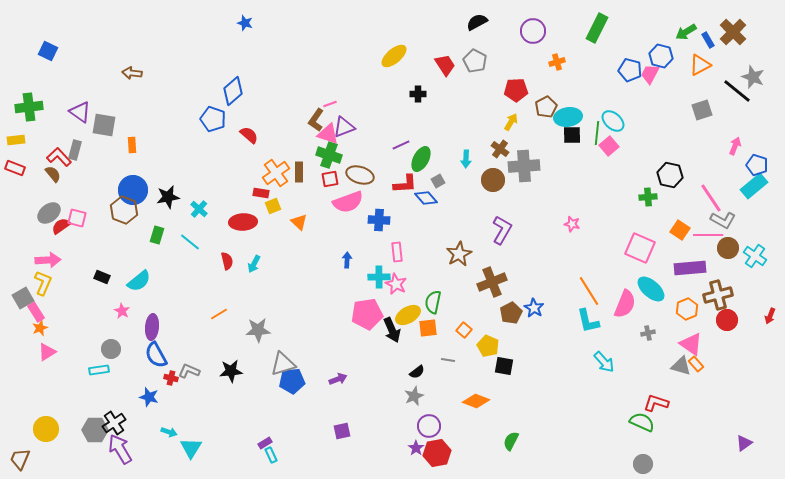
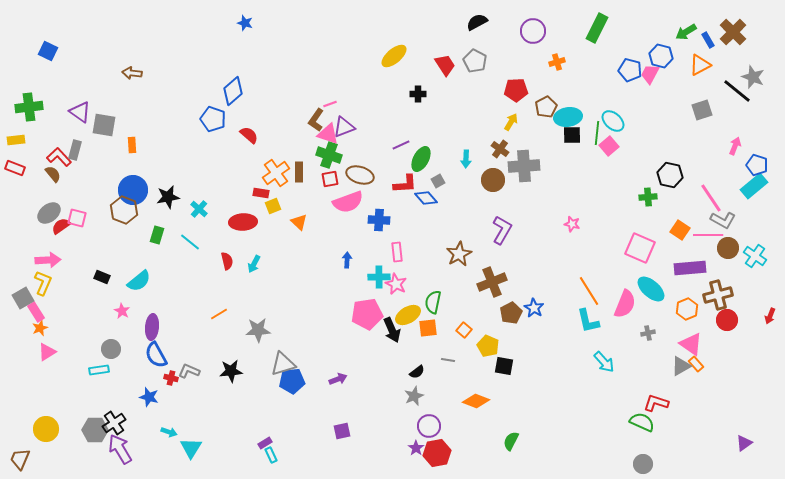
gray triangle at (681, 366): rotated 45 degrees counterclockwise
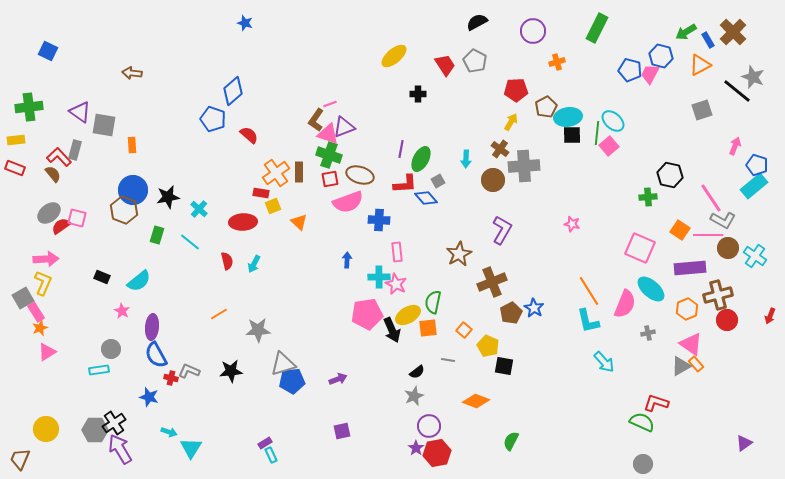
purple line at (401, 145): moved 4 px down; rotated 54 degrees counterclockwise
pink arrow at (48, 260): moved 2 px left, 1 px up
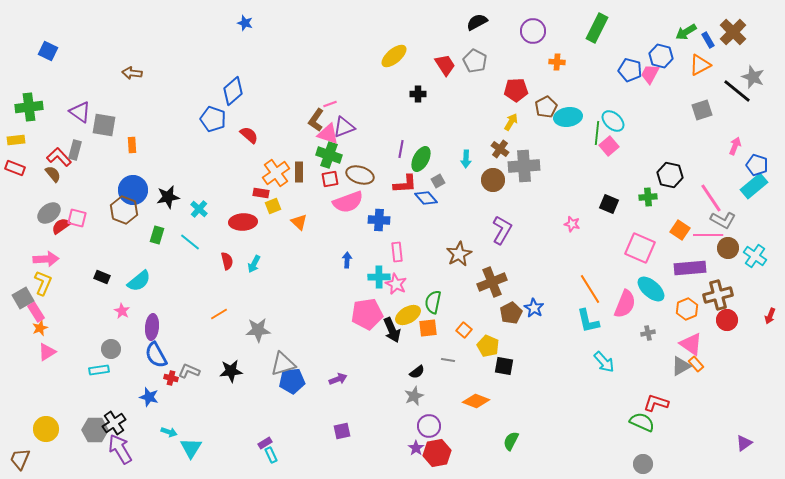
orange cross at (557, 62): rotated 21 degrees clockwise
black square at (572, 135): moved 37 px right, 69 px down; rotated 24 degrees clockwise
orange line at (589, 291): moved 1 px right, 2 px up
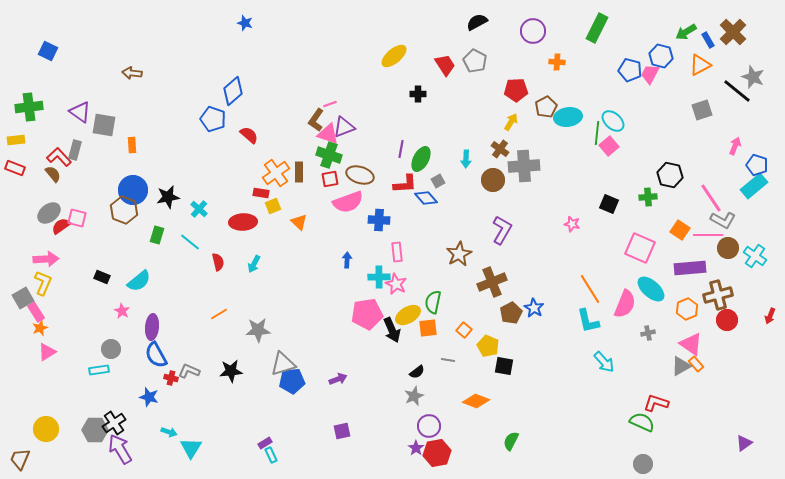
red semicircle at (227, 261): moved 9 px left, 1 px down
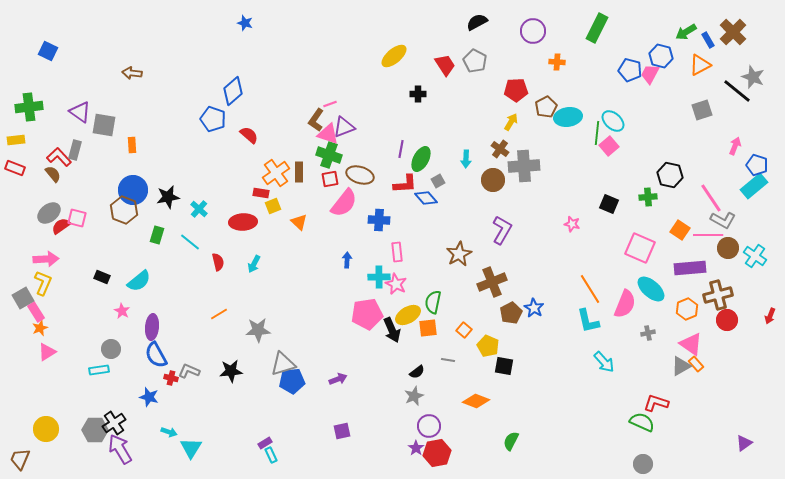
pink semicircle at (348, 202): moved 4 px left, 1 px down; rotated 32 degrees counterclockwise
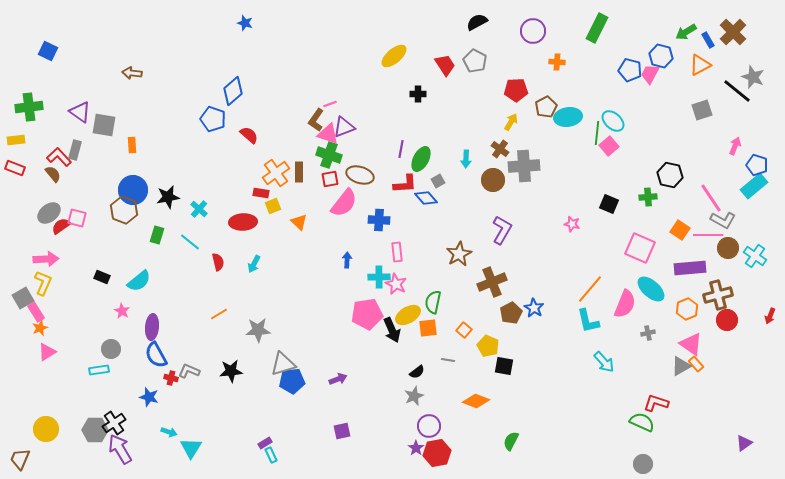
orange line at (590, 289): rotated 72 degrees clockwise
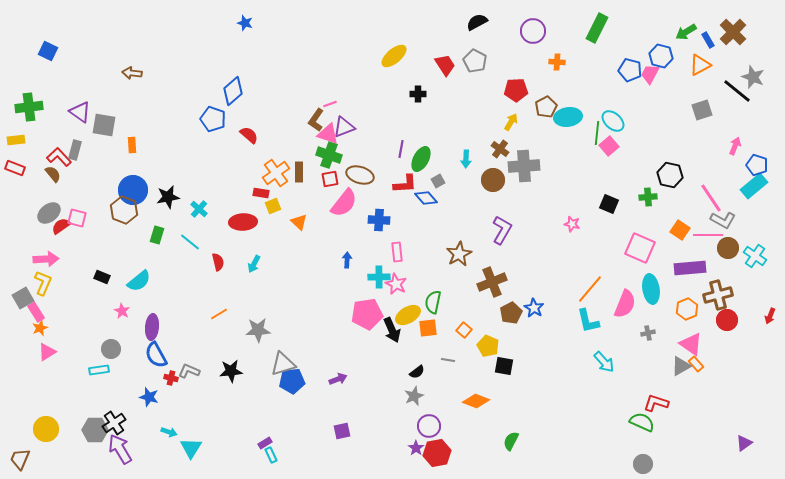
cyan ellipse at (651, 289): rotated 40 degrees clockwise
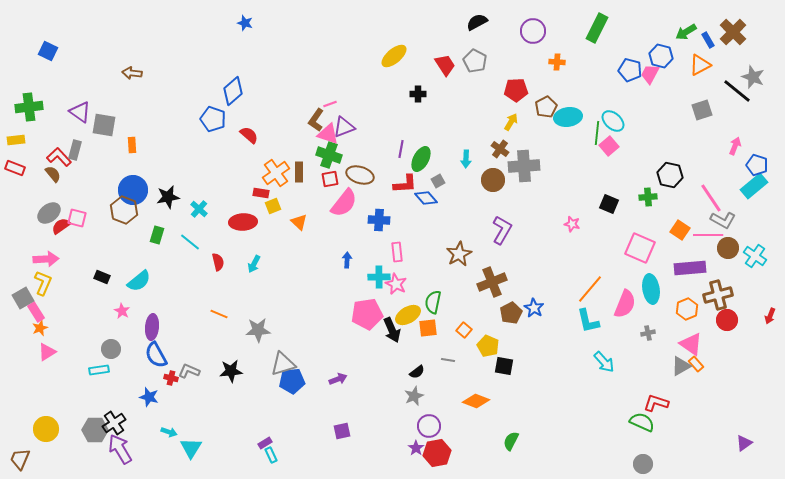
orange line at (219, 314): rotated 54 degrees clockwise
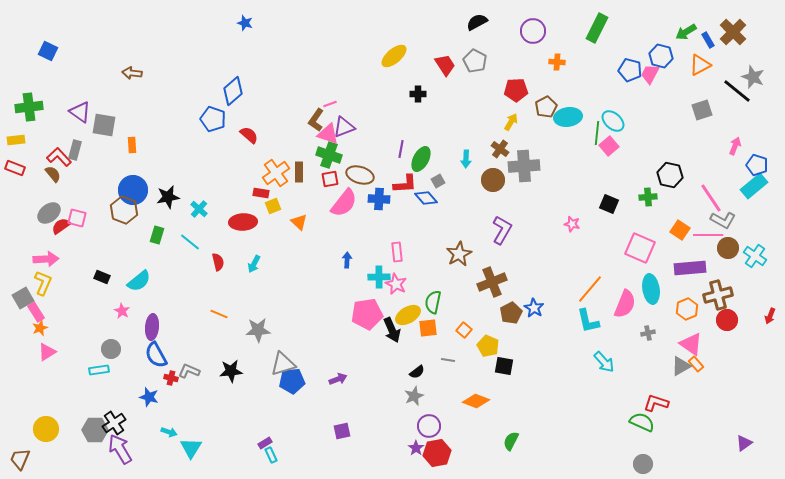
blue cross at (379, 220): moved 21 px up
